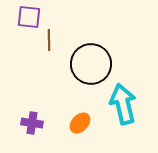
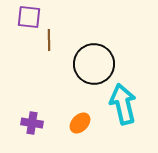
black circle: moved 3 px right
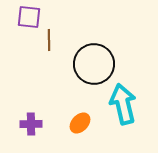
purple cross: moved 1 px left, 1 px down; rotated 10 degrees counterclockwise
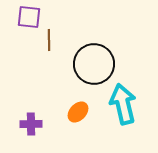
orange ellipse: moved 2 px left, 11 px up
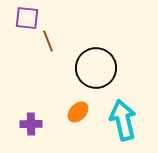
purple square: moved 2 px left, 1 px down
brown line: moved 1 px left, 1 px down; rotated 20 degrees counterclockwise
black circle: moved 2 px right, 4 px down
cyan arrow: moved 16 px down
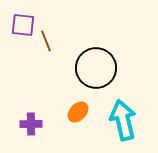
purple square: moved 4 px left, 7 px down
brown line: moved 2 px left
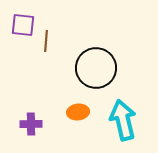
brown line: rotated 25 degrees clockwise
orange ellipse: rotated 40 degrees clockwise
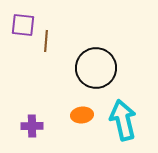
orange ellipse: moved 4 px right, 3 px down
purple cross: moved 1 px right, 2 px down
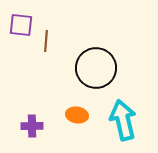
purple square: moved 2 px left
orange ellipse: moved 5 px left; rotated 15 degrees clockwise
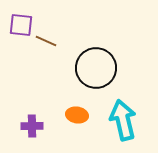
brown line: rotated 70 degrees counterclockwise
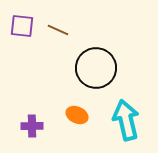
purple square: moved 1 px right, 1 px down
brown line: moved 12 px right, 11 px up
orange ellipse: rotated 15 degrees clockwise
cyan arrow: moved 3 px right
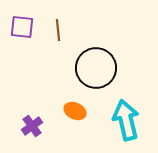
purple square: moved 1 px down
brown line: rotated 60 degrees clockwise
orange ellipse: moved 2 px left, 4 px up
purple cross: rotated 35 degrees counterclockwise
